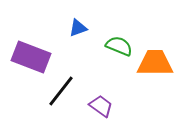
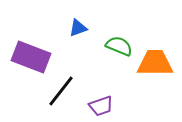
purple trapezoid: rotated 125 degrees clockwise
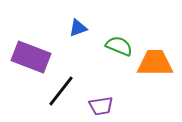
purple trapezoid: rotated 10 degrees clockwise
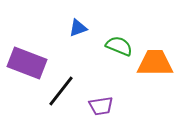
purple rectangle: moved 4 px left, 6 px down
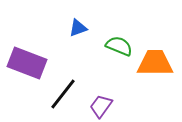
black line: moved 2 px right, 3 px down
purple trapezoid: rotated 135 degrees clockwise
